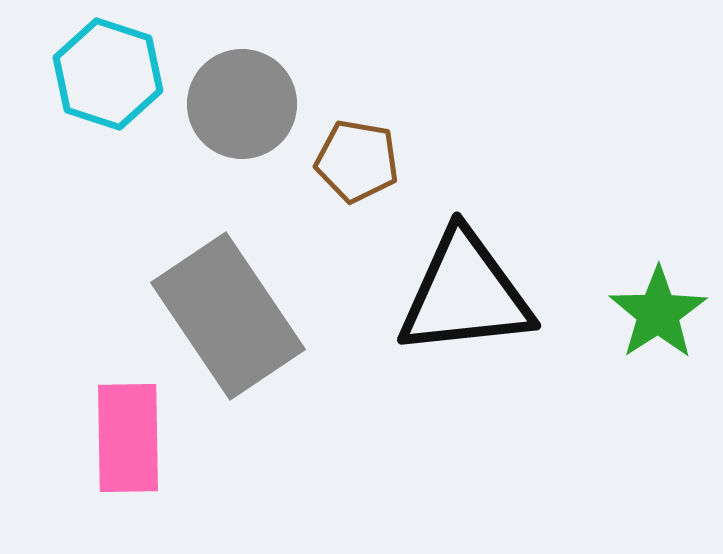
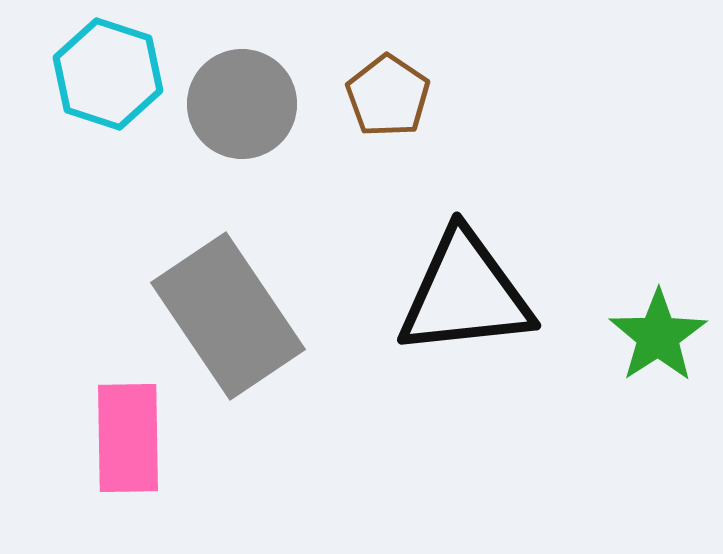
brown pentagon: moved 31 px right, 65 px up; rotated 24 degrees clockwise
green star: moved 23 px down
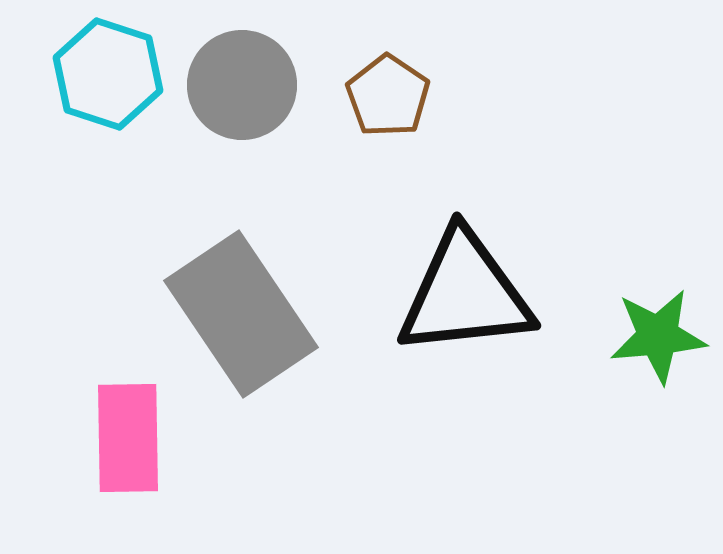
gray circle: moved 19 px up
gray rectangle: moved 13 px right, 2 px up
green star: rotated 28 degrees clockwise
